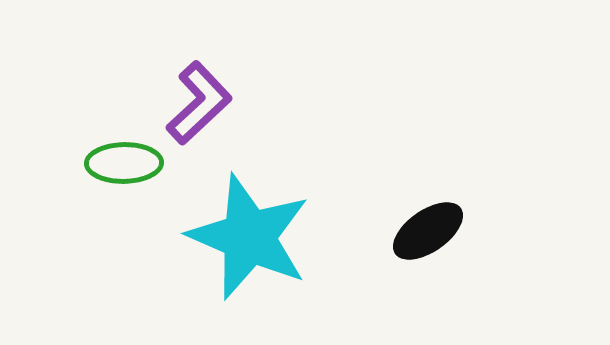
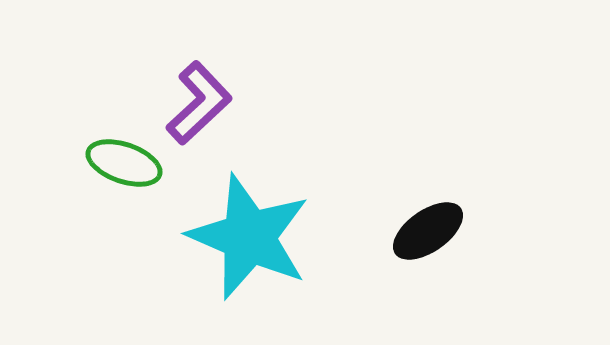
green ellipse: rotated 20 degrees clockwise
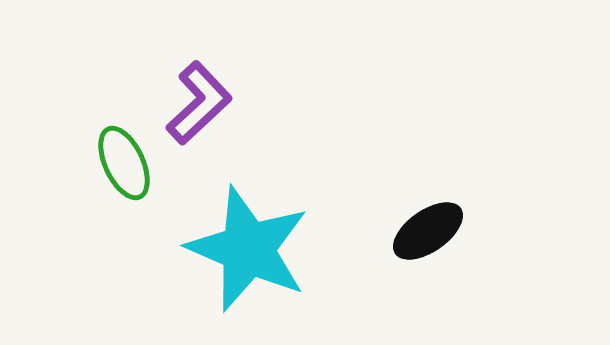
green ellipse: rotated 46 degrees clockwise
cyan star: moved 1 px left, 12 px down
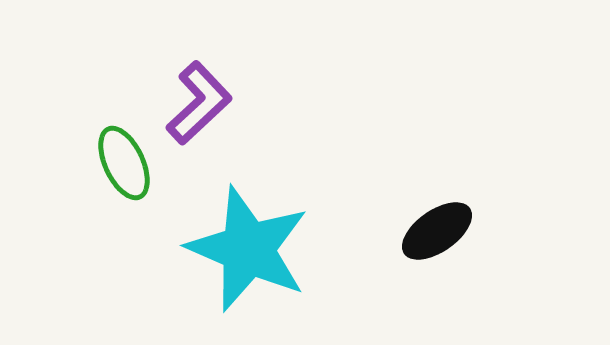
black ellipse: moved 9 px right
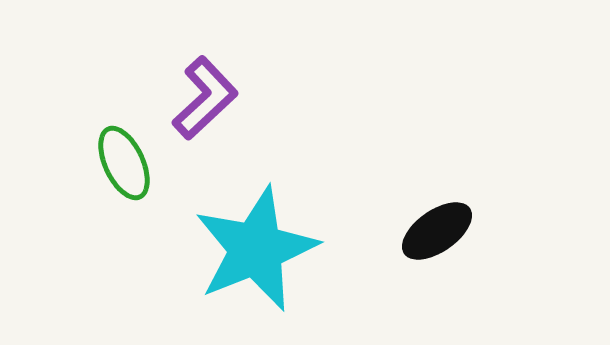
purple L-shape: moved 6 px right, 5 px up
cyan star: moved 8 px right; rotated 27 degrees clockwise
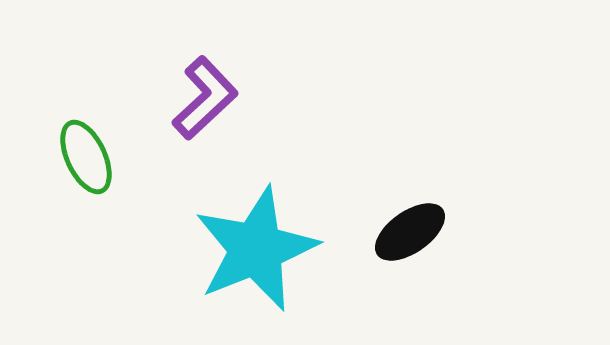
green ellipse: moved 38 px left, 6 px up
black ellipse: moved 27 px left, 1 px down
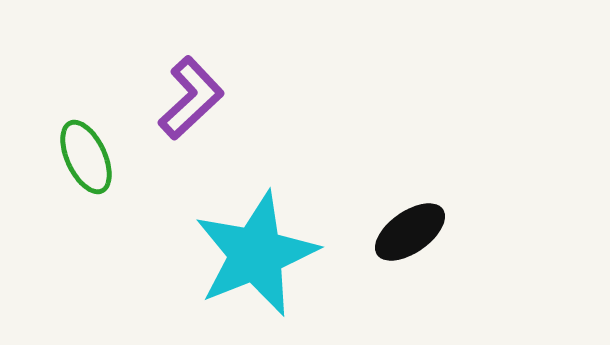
purple L-shape: moved 14 px left
cyan star: moved 5 px down
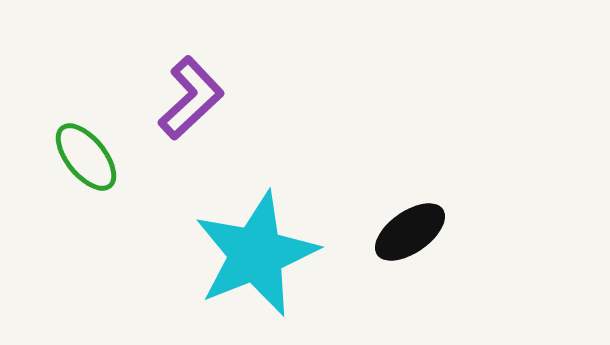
green ellipse: rotated 14 degrees counterclockwise
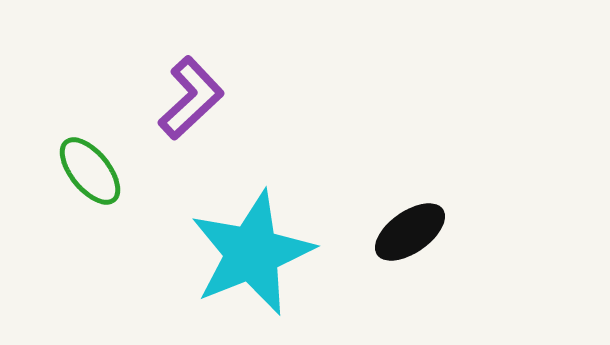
green ellipse: moved 4 px right, 14 px down
cyan star: moved 4 px left, 1 px up
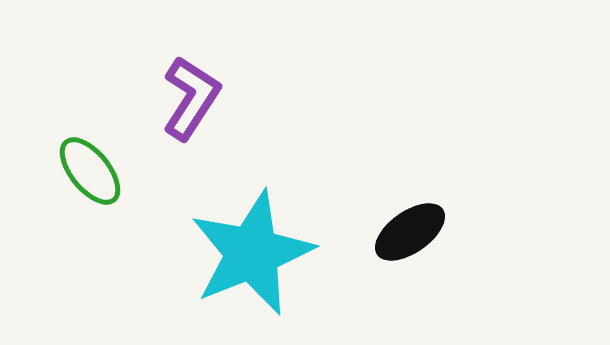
purple L-shape: rotated 14 degrees counterclockwise
